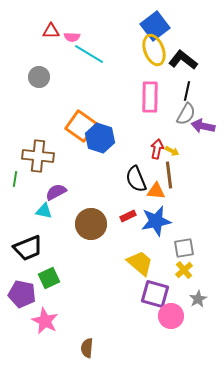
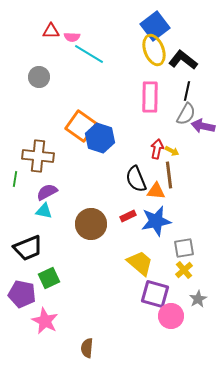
purple semicircle: moved 9 px left
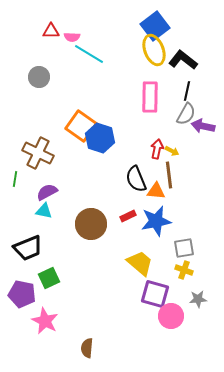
brown cross: moved 3 px up; rotated 20 degrees clockwise
yellow cross: rotated 30 degrees counterclockwise
gray star: rotated 24 degrees clockwise
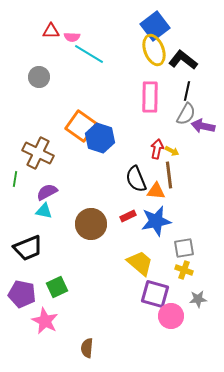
green square: moved 8 px right, 9 px down
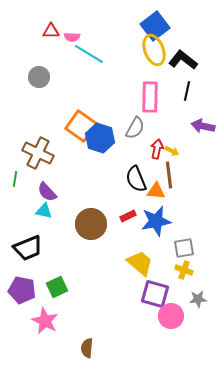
gray semicircle: moved 51 px left, 14 px down
purple semicircle: rotated 105 degrees counterclockwise
purple pentagon: moved 4 px up
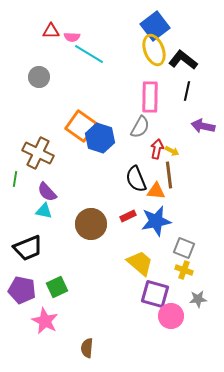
gray semicircle: moved 5 px right, 1 px up
gray square: rotated 30 degrees clockwise
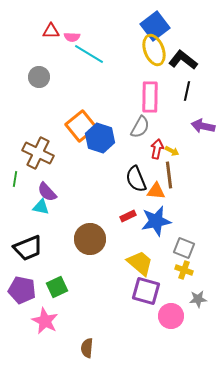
orange square: rotated 16 degrees clockwise
cyan triangle: moved 3 px left, 4 px up
brown circle: moved 1 px left, 15 px down
purple square: moved 9 px left, 3 px up
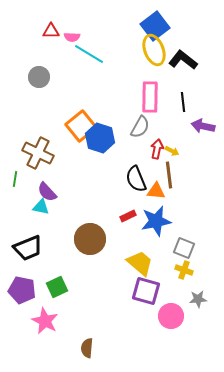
black line: moved 4 px left, 11 px down; rotated 18 degrees counterclockwise
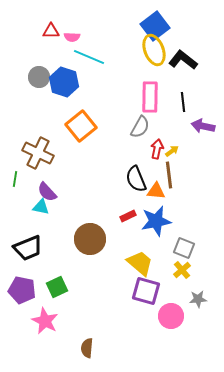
cyan line: moved 3 px down; rotated 8 degrees counterclockwise
blue hexagon: moved 36 px left, 56 px up
yellow arrow: rotated 64 degrees counterclockwise
yellow cross: moved 2 px left; rotated 30 degrees clockwise
